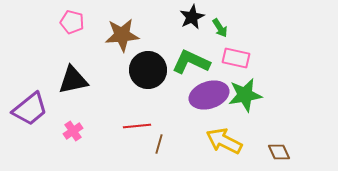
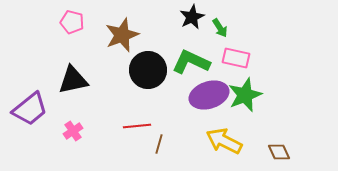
brown star: rotated 16 degrees counterclockwise
green star: rotated 12 degrees counterclockwise
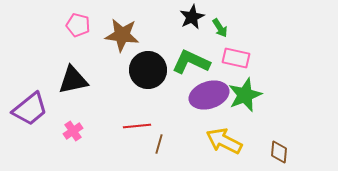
pink pentagon: moved 6 px right, 3 px down
brown star: rotated 28 degrees clockwise
brown diamond: rotated 30 degrees clockwise
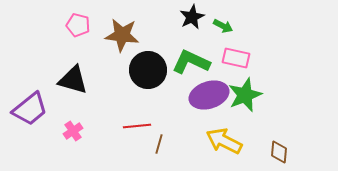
green arrow: moved 3 px right, 2 px up; rotated 30 degrees counterclockwise
black triangle: rotated 28 degrees clockwise
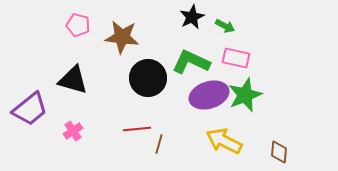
green arrow: moved 2 px right
brown star: moved 2 px down
black circle: moved 8 px down
red line: moved 3 px down
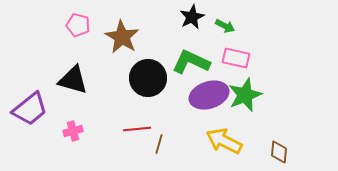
brown star: rotated 24 degrees clockwise
pink cross: rotated 18 degrees clockwise
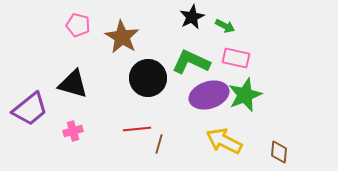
black triangle: moved 4 px down
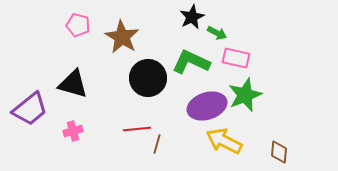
green arrow: moved 8 px left, 7 px down
purple ellipse: moved 2 px left, 11 px down
brown line: moved 2 px left
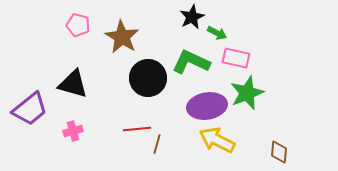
green star: moved 2 px right, 2 px up
purple ellipse: rotated 9 degrees clockwise
yellow arrow: moved 7 px left, 1 px up
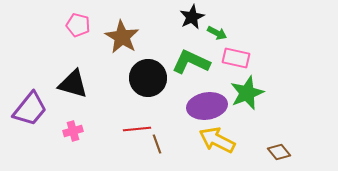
purple trapezoid: rotated 12 degrees counterclockwise
brown line: rotated 36 degrees counterclockwise
brown diamond: rotated 45 degrees counterclockwise
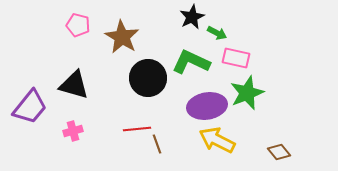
black triangle: moved 1 px right, 1 px down
purple trapezoid: moved 2 px up
